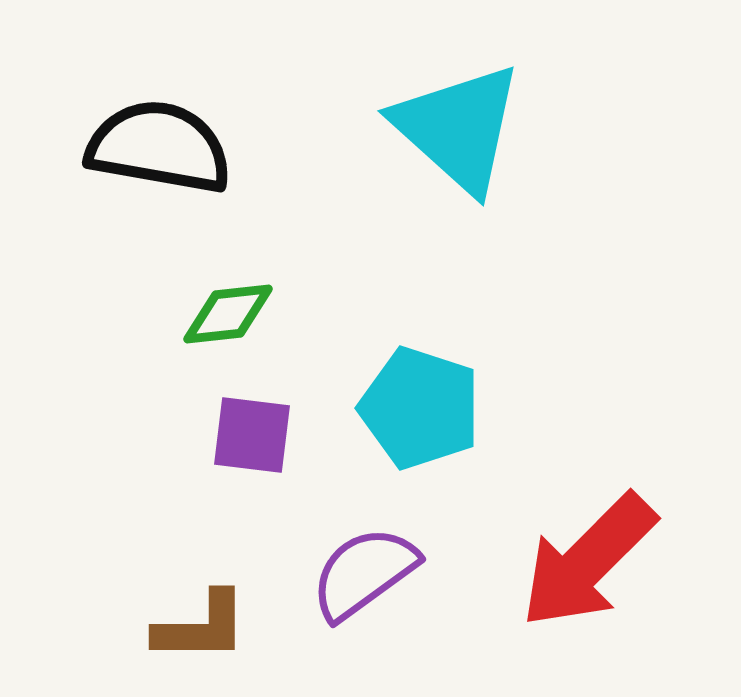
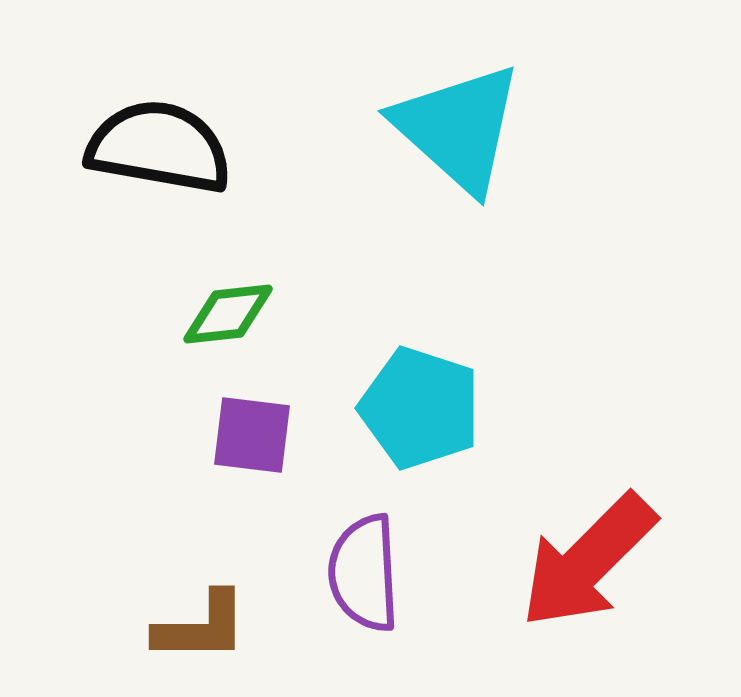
purple semicircle: rotated 57 degrees counterclockwise
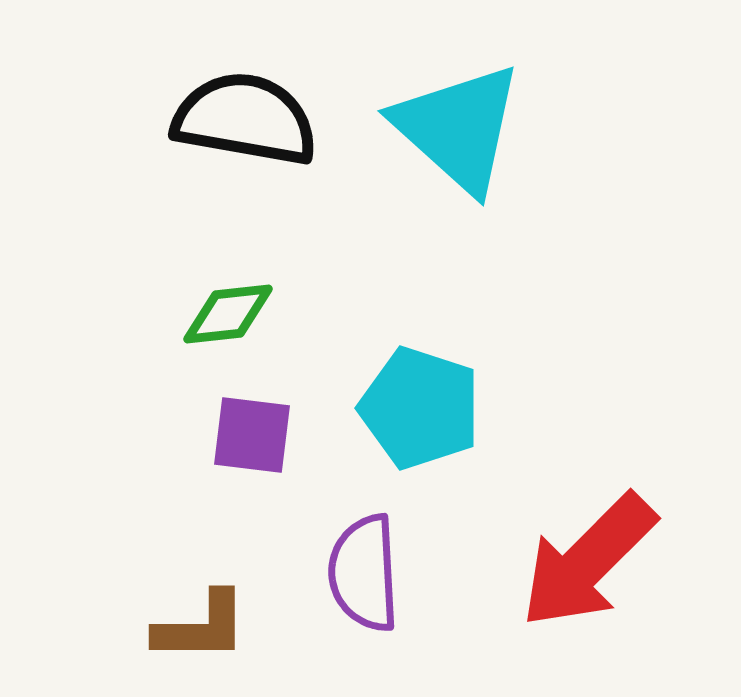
black semicircle: moved 86 px right, 28 px up
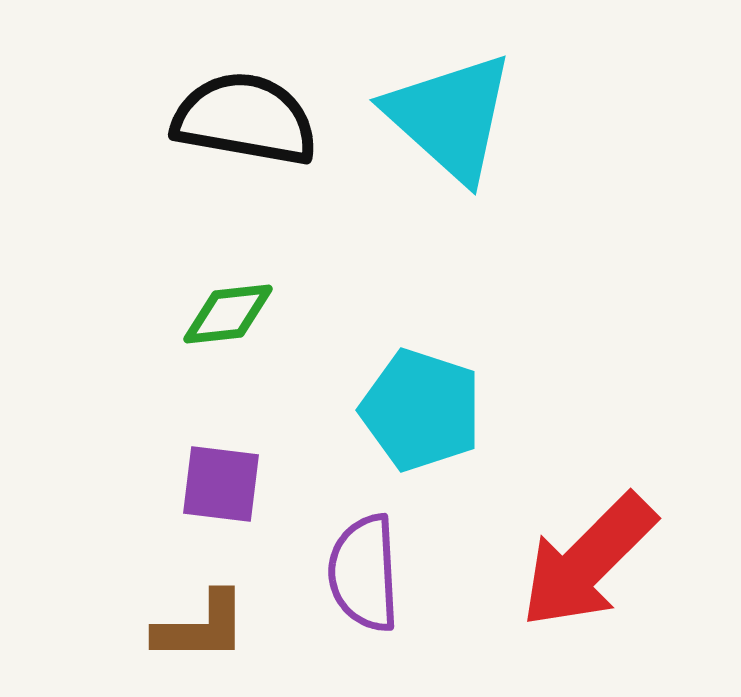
cyan triangle: moved 8 px left, 11 px up
cyan pentagon: moved 1 px right, 2 px down
purple square: moved 31 px left, 49 px down
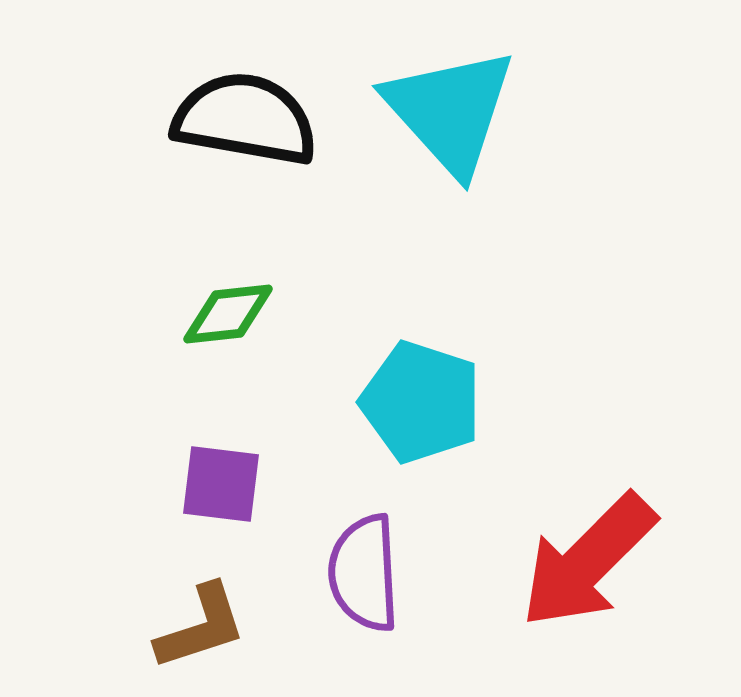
cyan triangle: moved 6 px up; rotated 6 degrees clockwise
cyan pentagon: moved 8 px up
brown L-shape: rotated 18 degrees counterclockwise
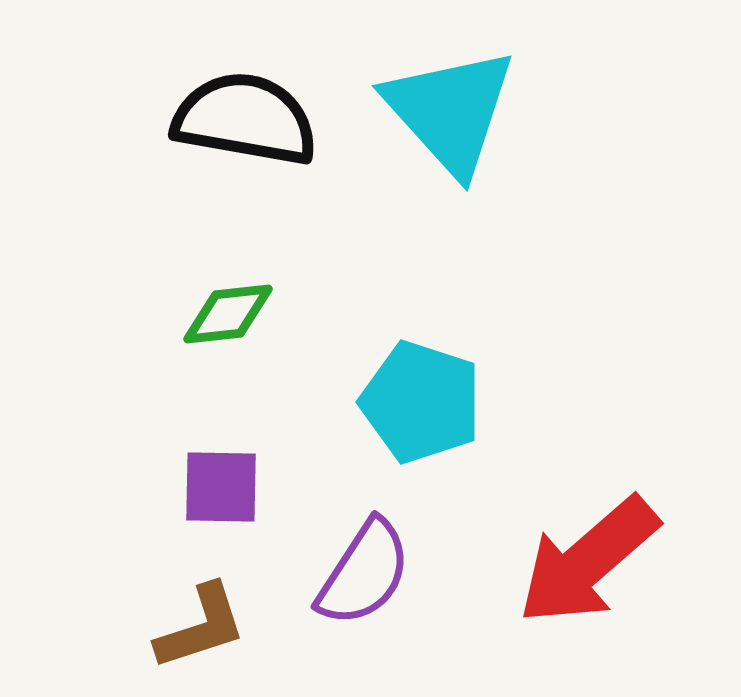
purple square: moved 3 px down; rotated 6 degrees counterclockwise
red arrow: rotated 4 degrees clockwise
purple semicircle: rotated 144 degrees counterclockwise
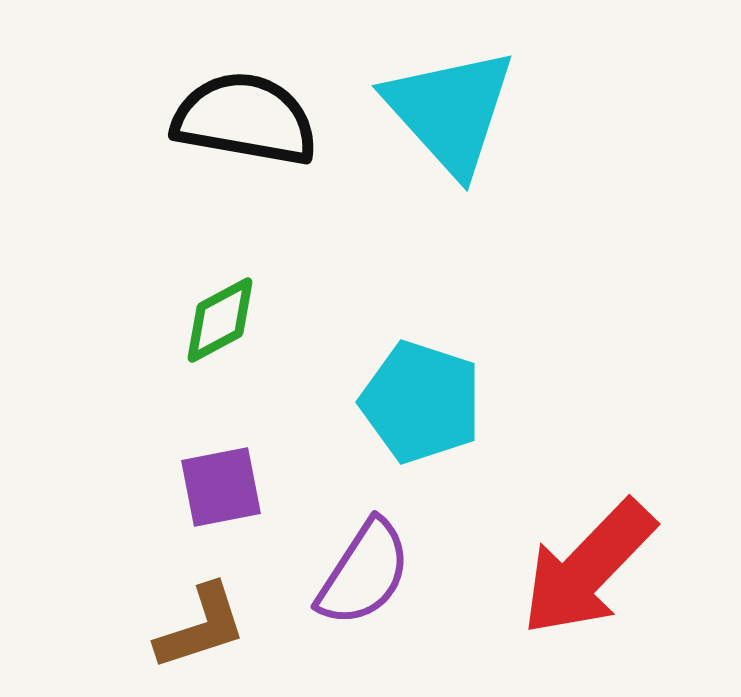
green diamond: moved 8 px left, 6 px down; rotated 22 degrees counterclockwise
purple square: rotated 12 degrees counterclockwise
red arrow: moved 7 px down; rotated 5 degrees counterclockwise
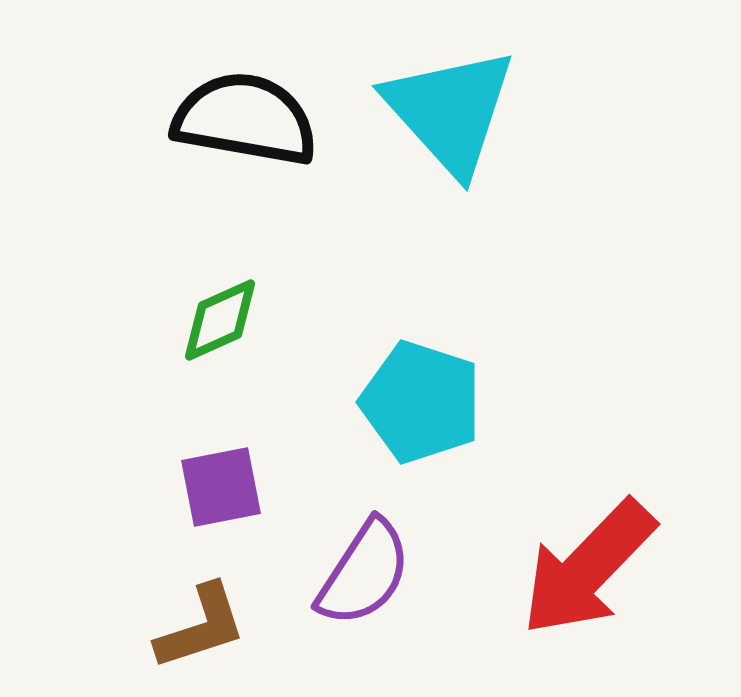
green diamond: rotated 4 degrees clockwise
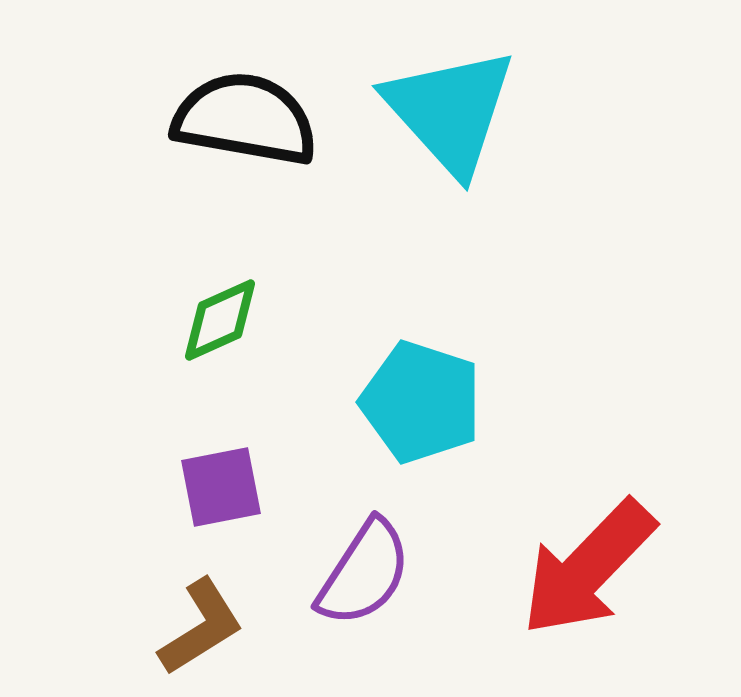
brown L-shape: rotated 14 degrees counterclockwise
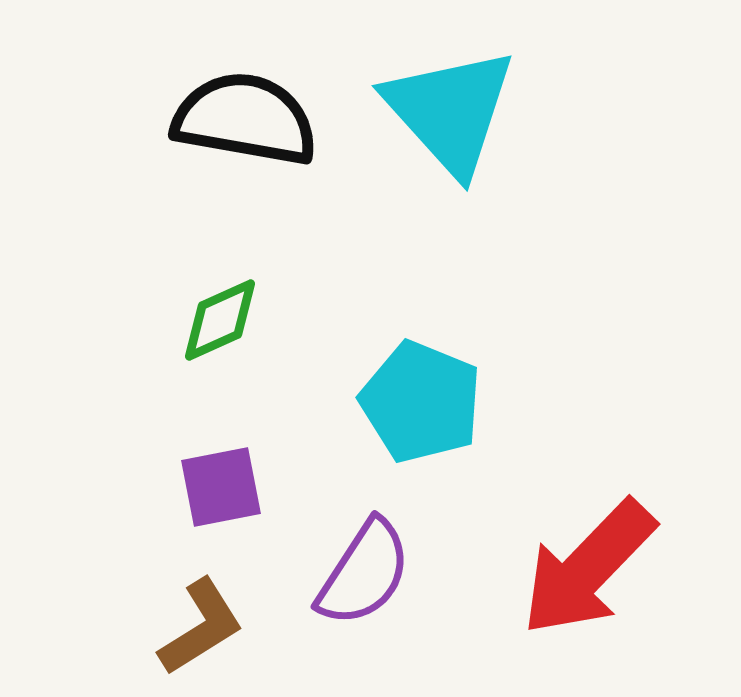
cyan pentagon: rotated 4 degrees clockwise
